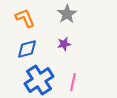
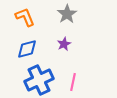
orange L-shape: moved 1 px up
purple star: rotated 16 degrees counterclockwise
blue cross: rotated 8 degrees clockwise
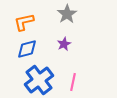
orange L-shape: moved 1 px left, 5 px down; rotated 80 degrees counterclockwise
blue cross: rotated 12 degrees counterclockwise
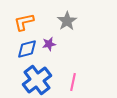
gray star: moved 7 px down
purple star: moved 15 px left; rotated 16 degrees clockwise
blue cross: moved 2 px left
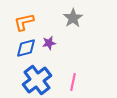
gray star: moved 6 px right, 3 px up
purple star: moved 1 px up
blue diamond: moved 1 px left, 1 px up
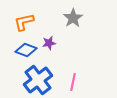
blue diamond: moved 2 px down; rotated 35 degrees clockwise
blue cross: moved 1 px right
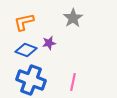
blue cross: moved 7 px left; rotated 32 degrees counterclockwise
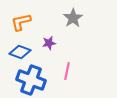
orange L-shape: moved 3 px left
blue diamond: moved 6 px left, 2 px down
pink line: moved 6 px left, 11 px up
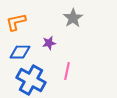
orange L-shape: moved 5 px left
blue diamond: rotated 20 degrees counterclockwise
blue cross: rotated 8 degrees clockwise
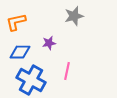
gray star: moved 1 px right, 2 px up; rotated 18 degrees clockwise
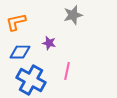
gray star: moved 1 px left, 1 px up
purple star: rotated 24 degrees clockwise
